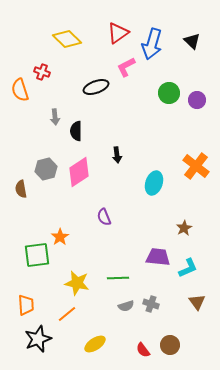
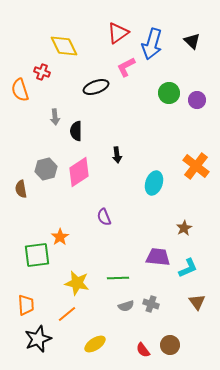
yellow diamond: moved 3 px left, 7 px down; rotated 20 degrees clockwise
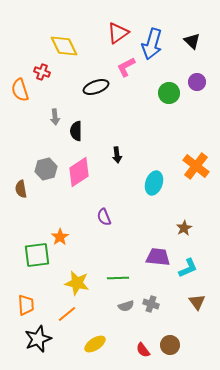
purple circle: moved 18 px up
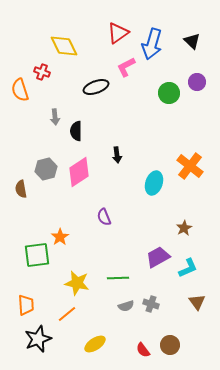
orange cross: moved 6 px left
purple trapezoid: rotated 35 degrees counterclockwise
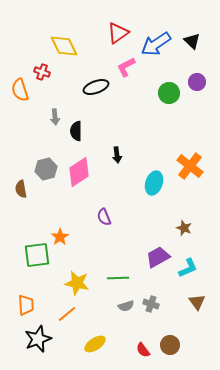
blue arrow: moved 4 px right; rotated 40 degrees clockwise
brown star: rotated 21 degrees counterclockwise
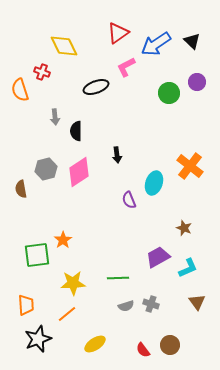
purple semicircle: moved 25 px right, 17 px up
orange star: moved 3 px right, 3 px down
yellow star: moved 4 px left; rotated 15 degrees counterclockwise
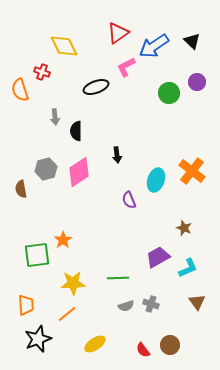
blue arrow: moved 2 px left, 2 px down
orange cross: moved 2 px right, 5 px down
cyan ellipse: moved 2 px right, 3 px up
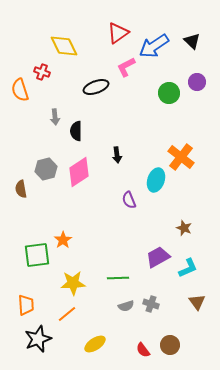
orange cross: moved 11 px left, 14 px up
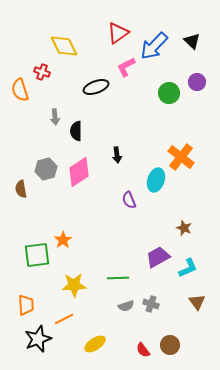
blue arrow: rotated 12 degrees counterclockwise
yellow star: moved 1 px right, 2 px down
orange line: moved 3 px left, 5 px down; rotated 12 degrees clockwise
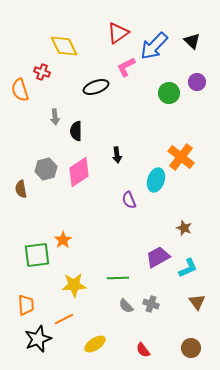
gray semicircle: rotated 63 degrees clockwise
brown circle: moved 21 px right, 3 px down
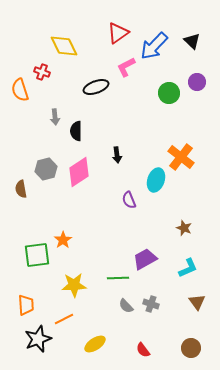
purple trapezoid: moved 13 px left, 2 px down
